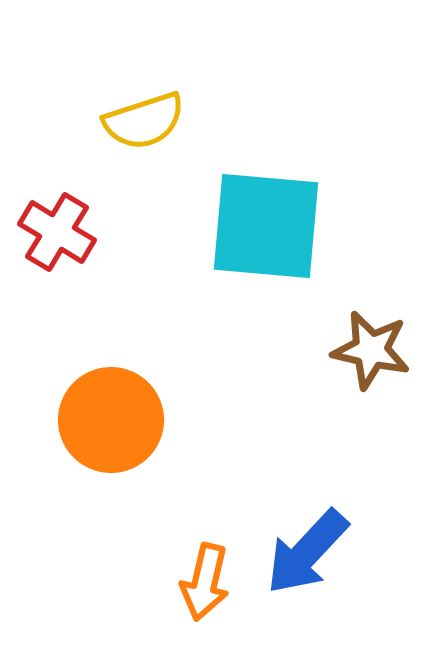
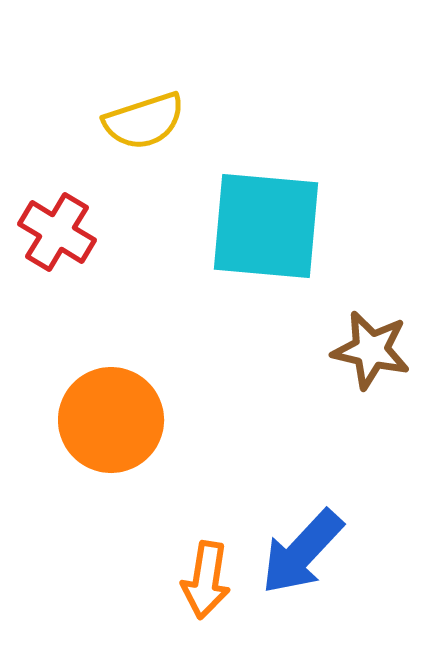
blue arrow: moved 5 px left
orange arrow: moved 1 px right, 2 px up; rotated 4 degrees counterclockwise
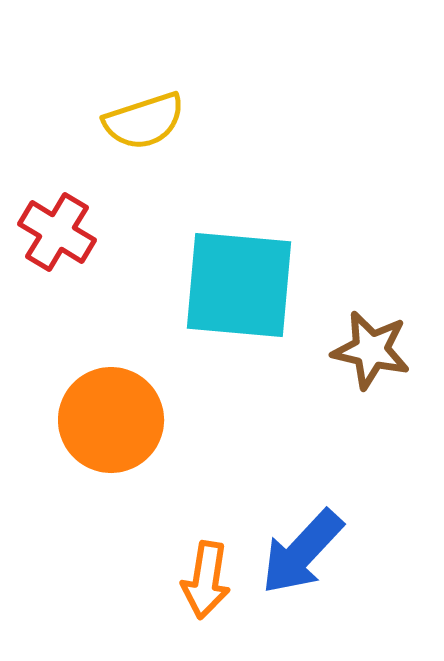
cyan square: moved 27 px left, 59 px down
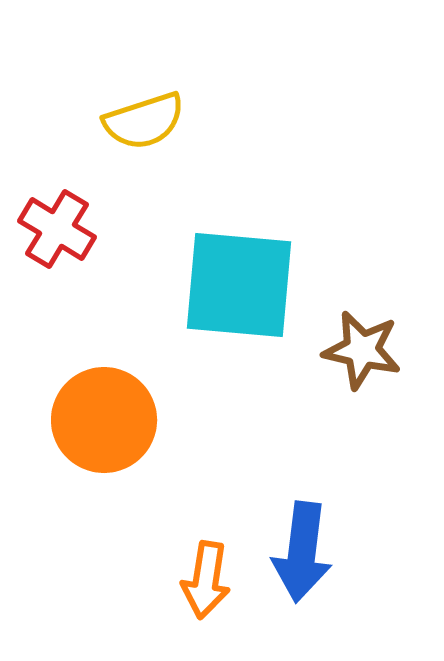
red cross: moved 3 px up
brown star: moved 9 px left
orange circle: moved 7 px left
blue arrow: rotated 36 degrees counterclockwise
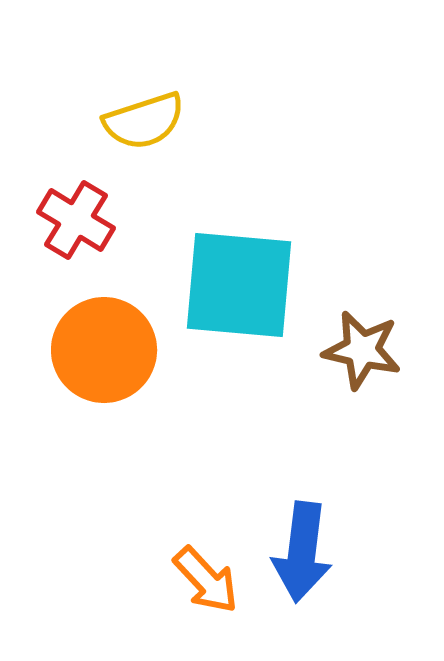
red cross: moved 19 px right, 9 px up
orange circle: moved 70 px up
orange arrow: rotated 52 degrees counterclockwise
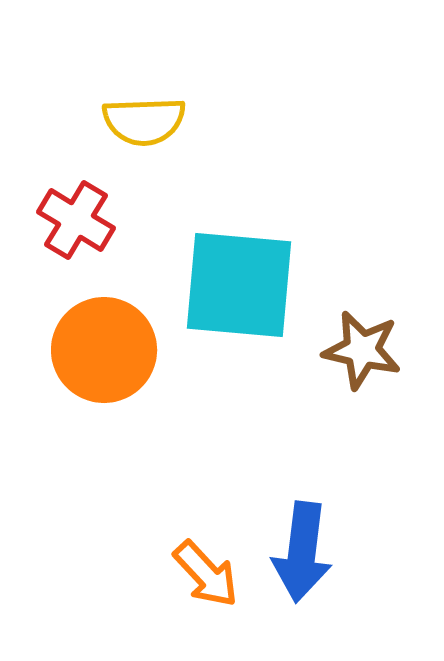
yellow semicircle: rotated 16 degrees clockwise
orange arrow: moved 6 px up
